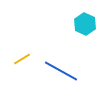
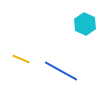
yellow line: moved 1 px left; rotated 54 degrees clockwise
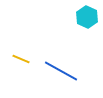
cyan hexagon: moved 2 px right, 7 px up
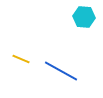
cyan hexagon: moved 3 px left; rotated 20 degrees counterclockwise
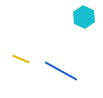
cyan hexagon: rotated 20 degrees clockwise
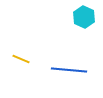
blue line: moved 8 px right, 1 px up; rotated 24 degrees counterclockwise
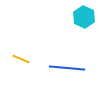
blue line: moved 2 px left, 2 px up
